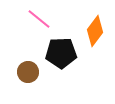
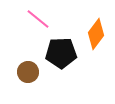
pink line: moved 1 px left
orange diamond: moved 1 px right, 3 px down
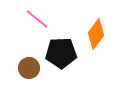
pink line: moved 1 px left
brown circle: moved 1 px right, 4 px up
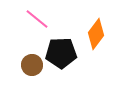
brown circle: moved 3 px right, 3 px up
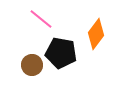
pink line: moved 4 px right
black pentagon: rotated 12 degrees clockwise
